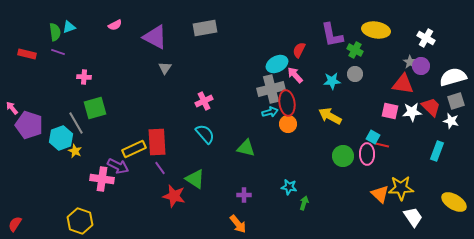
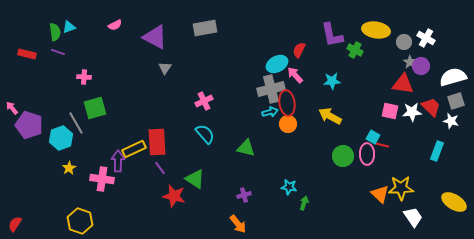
gray circle at (355, 74): moved 49 px right, 32 px up
yellow star at (75, 151): moved 6 px left, 17 px down; rotated 16 degrees clockwise
purple arrow at (118, 166): moved 5 px up; rotated 115 degrees counterclockwise
purple cross at (244, 195): rotated 16 degrees counterclockwise
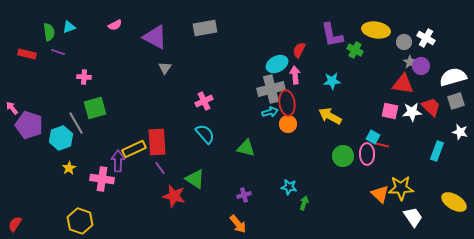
green semicircle at (55, 32): moved 6 px left
pink arrow at (295, 75): rotated 36 degrees clockwise
white star at (451, 121): moved 9 px right, 11 px down
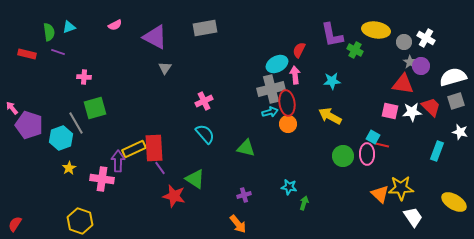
red rectangle at (157, 142): moved 3 px left, 6 px down
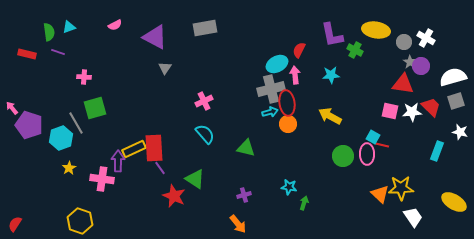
cyan star at (332, 81): moved 1 px left, 6 px up
red star at (174, 196): rotated 10 degrees clockwise
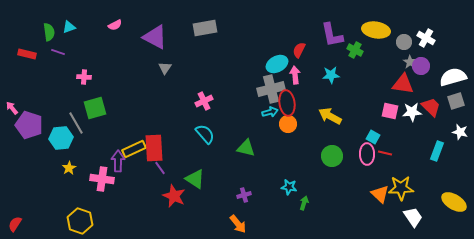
cyan hexagon at (61, 138): rotated 15 degrees clockwise
red line at (382, 145): moved 3 px right, 8 px down
green circle at (343, 156): moved 11 px left
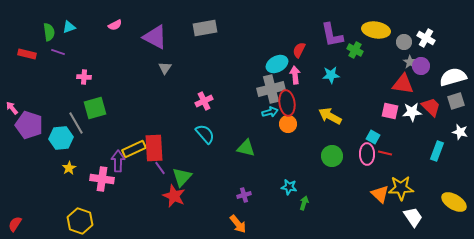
green triangle at (195, 179): moved 13 px left, 2 px up; rotated 40 degrees clockwise
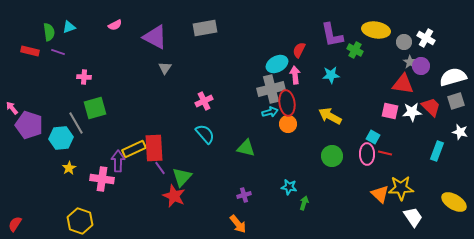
red rectangle at (27, 54): moved 3 px right, 3 px up
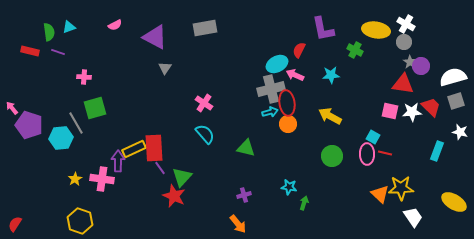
purple L-shape at (332, 35): moved 9 px left, 6 px up
white cross at (426, 38): moved 20 px left, 14 px up
pink arrow at (295, 75): rotated 60 degrees counterclockwise
pink cross at (204, 101): moved 2 px down; rotated 30 degrees counterclockwise
yellow star at (69, 168): moved 6 px right, 11 px down
